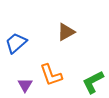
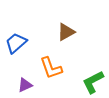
orange L-shape: moved 7 px up
purple triangle: rotated 35 degrees clockwise
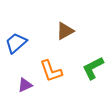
brown triangle: moved 1 px left, 1 px up
orange L-shape: moved 3 px down
green L-shape: moved 14 px up
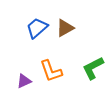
brown triangle: moved 3 px up
blue trapezoid: moved 21 px right, 15 px up
purple triangle: moved 1 px left, 4 px up
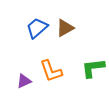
green L-shape: rotated 20 degrees clockwise
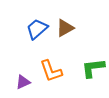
blue trapezoid: moved 1 px down
purple triangle: moved 1 px left, 1 px down
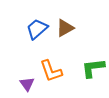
purple triangle: moved 4 px right, 2 px down; rotated 42 degrees counterclockwise
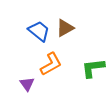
blue trapezoid: moved 2 px right, 2 px down; rotated 80 degrees clockwise
orange L-shape: moved 7 px up; rotated 100 degrees counterclockwise
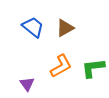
blue trapezoid: moved 6 px left, 4 px up
orange L-shape: moved 10 px right, 2 px down
